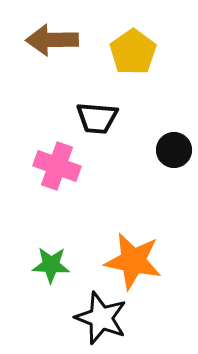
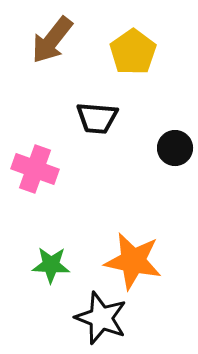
brown arrow: rotated 51 degrees counterclockwise
black circle: moved 1 px right, 2 px up
pink cross: moved 22 px left, 3 px down
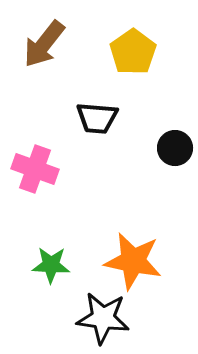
brown arrow: moved 8 px left, 4 px down
black star: moved 2 px right; rotated 14 degrees counterclockwise
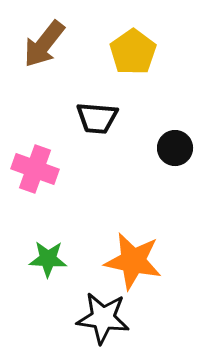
green star: moved 3 px left, 6 px up
